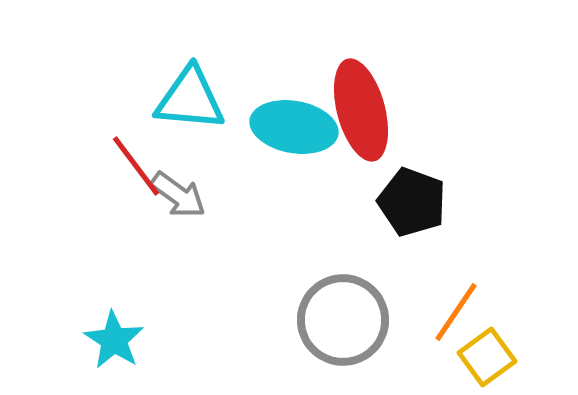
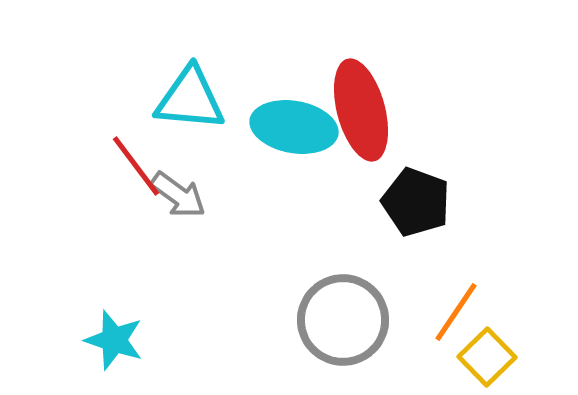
black pentagon: moved 4 px right
cyan star: rotated 14 degrees counterclockwise
yellow square: rotated 8 degrees counterclockwise
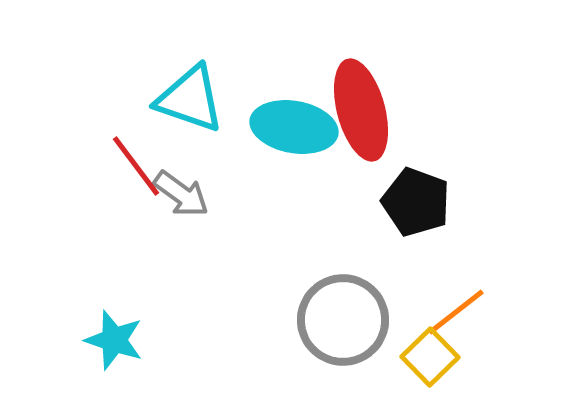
cyan triangle: rotated 14 degrees clockwise
gray arrow: moved 3 px right, 1 px up
orange line: rotated 18 degrees clockwise
yellow square: moved 57 px left
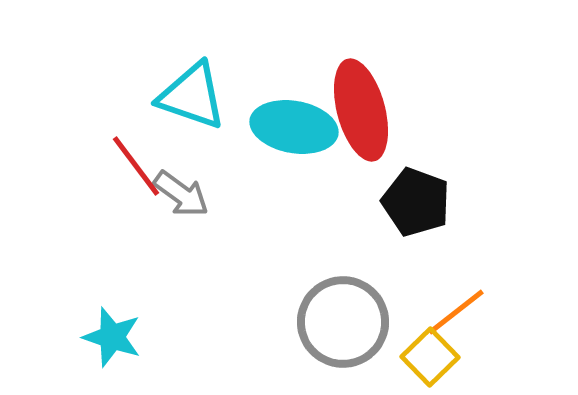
cyan triangle: moved 2 px right, 3 px up
gray circle: moved 2 px down
cyan star: moved 2 px left, 3 px up
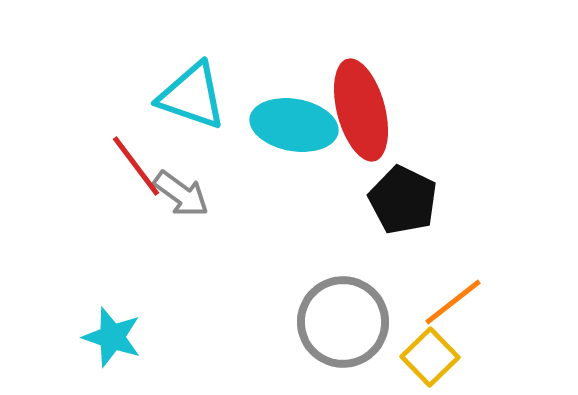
cyan ellipse: moved 2 px up
black pentagon: moved 13 px left, 2 px up; rotated 6 degrees clockwise
orange line: moved 3 px left, 10 px up
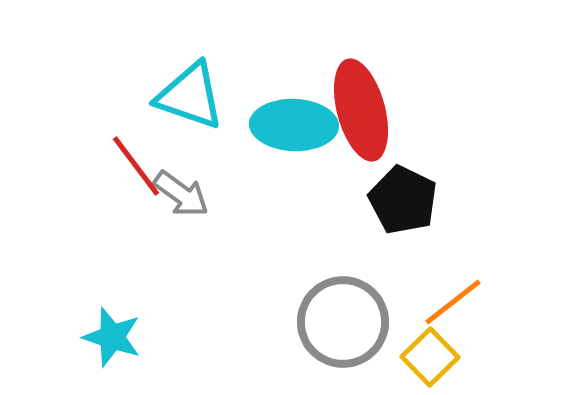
cyan triangle: moved 2 px left
cyan ellipse: rotated 8 degrees counterclockwise
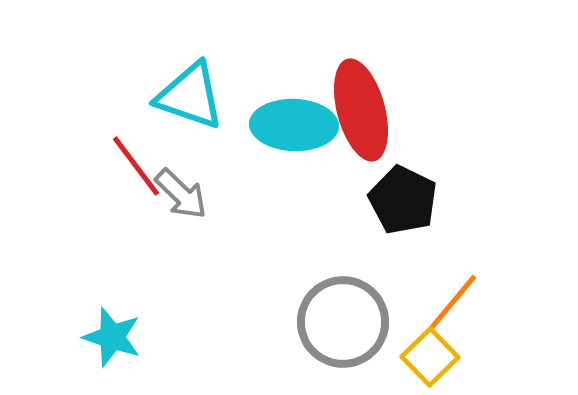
gray arrow: rotated 8 degrees clockwise
orange line: rotated 12 degrees counterclockwise
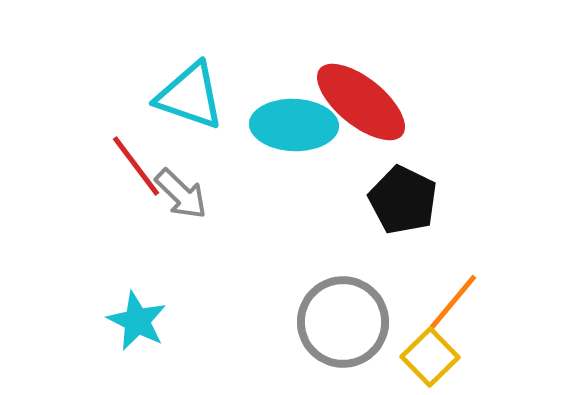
red ellipse: moved 8 px up; rotated 36 degrees counterclockwise
cyan star: moved 25 px right, 16 px up; rotated 8 degrees clockwise
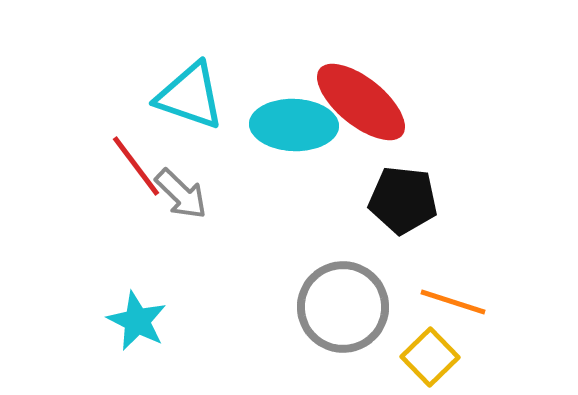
black pentagon: rotated 20 degrees counterclockwise
orange line: rotated 68 degrees clockwise
gray circle: moved 15 px up
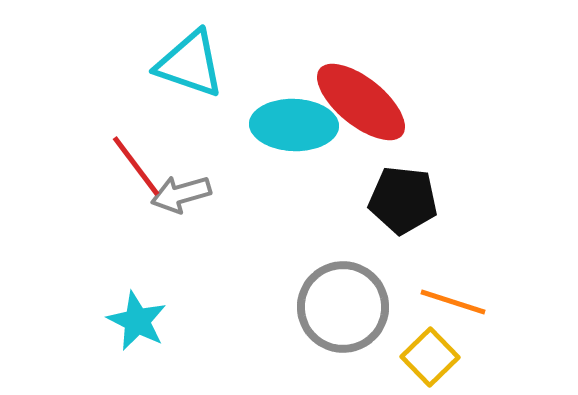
cyan triangle: moved 32 px up
gray arrow: rotated 120 degrees clockwise
